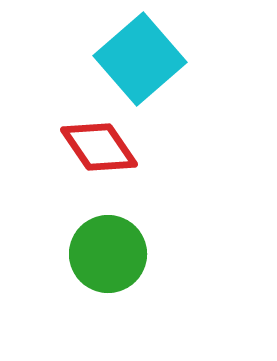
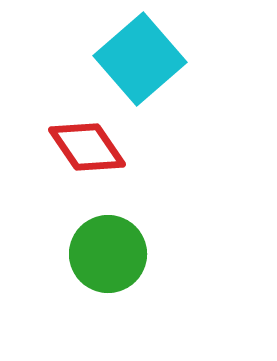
red diamond: moved 12 px left
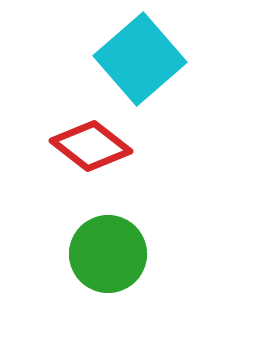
red diamond: moved 4 px right, 1 px up; rotated 18 degrees counterclockwise
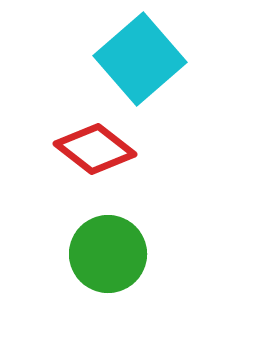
red diamond: moved 4 px right, 3 px down
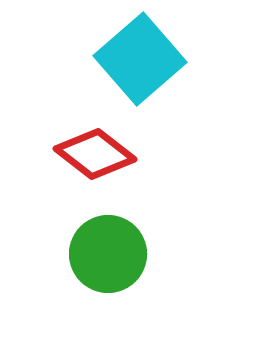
red diamond: moved 5 px down
